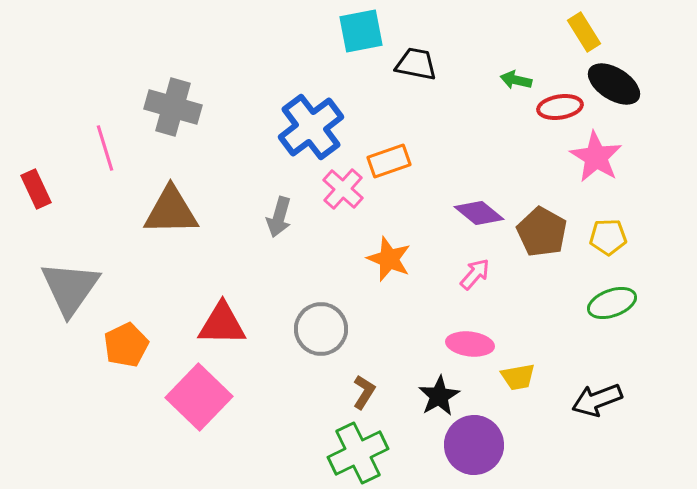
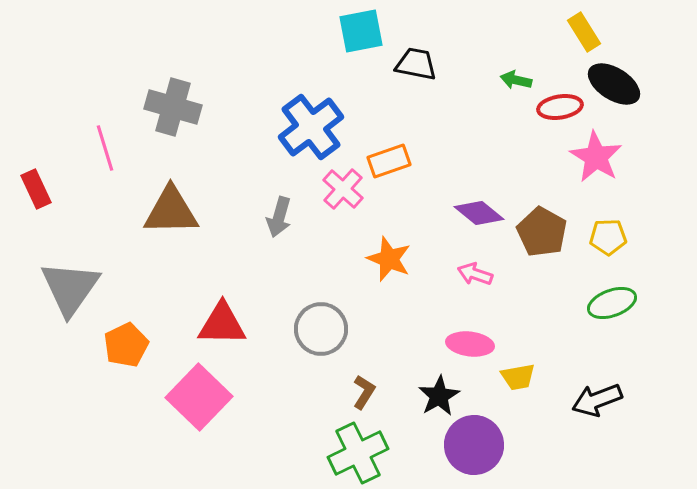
pink arrow: rotated 112 degrees counterclockwise
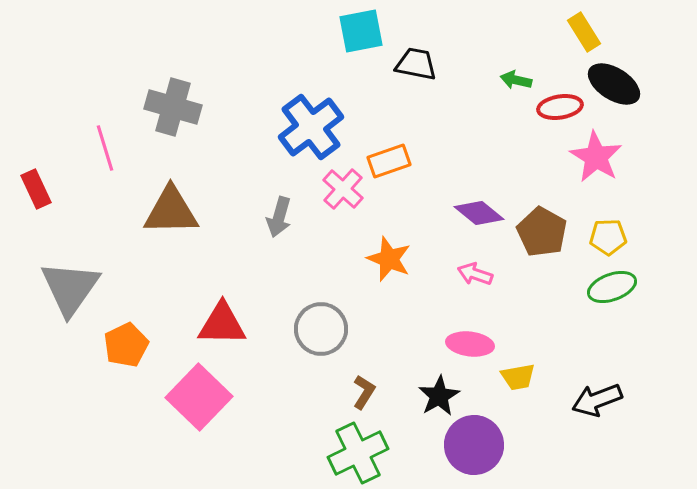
green ellipse: moved 16 px up
